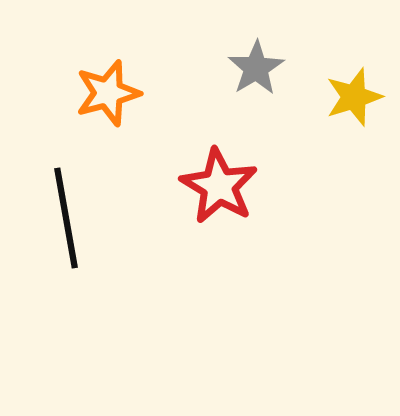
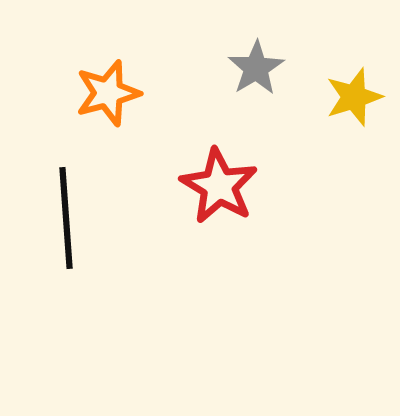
black line: rotated 6 degrees clockwise
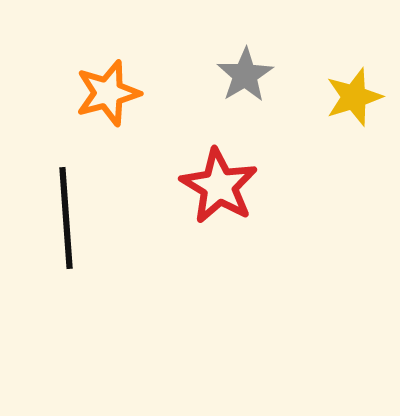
gray star: moved 11 px left, 7 px down
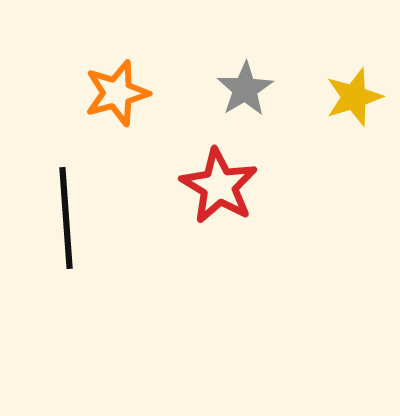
gray star: moved 14 px down
orange star: moved 9 px right
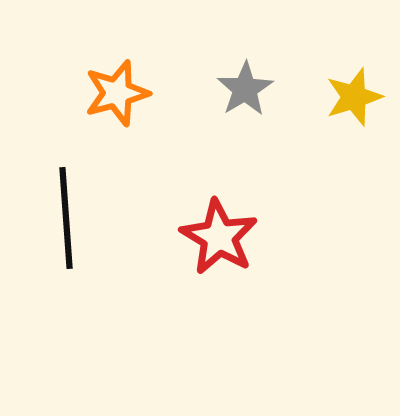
red star: moved 51 px down
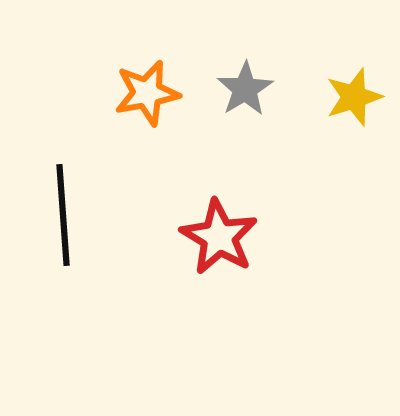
orange star: moved 30 px right; rotated 4 degrees clockwise
black line: moved 3 px left, 3 px up
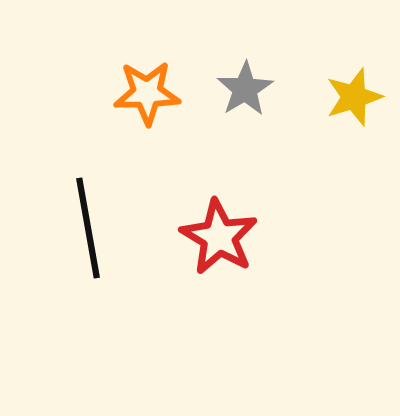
orange star: rotated 10 degrees clockwise
black line: moved 25 px right, 13 px down; rotated 6 degrees counterclockwise
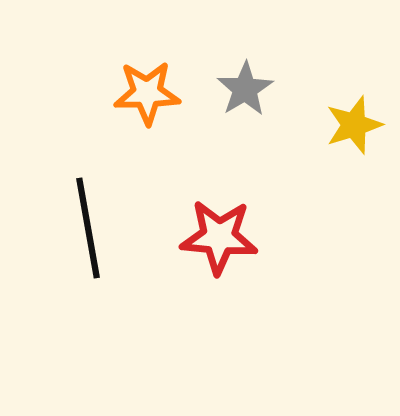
yellow star: moved 28 px down
red star: rotated 26 degrees counterclockwise
